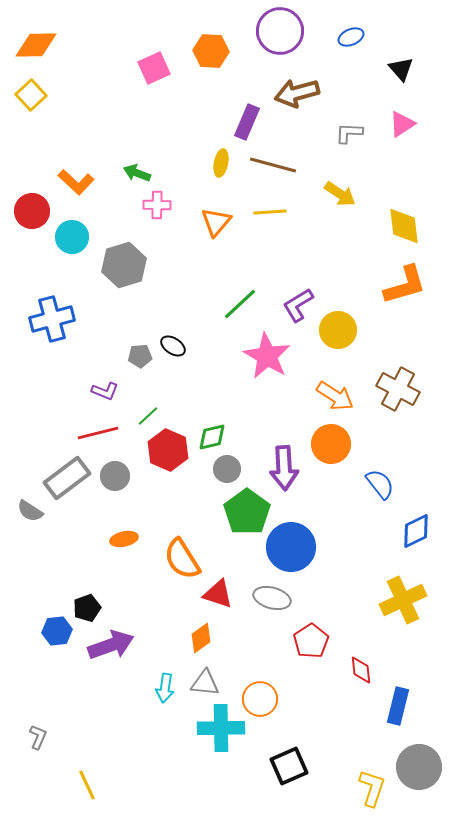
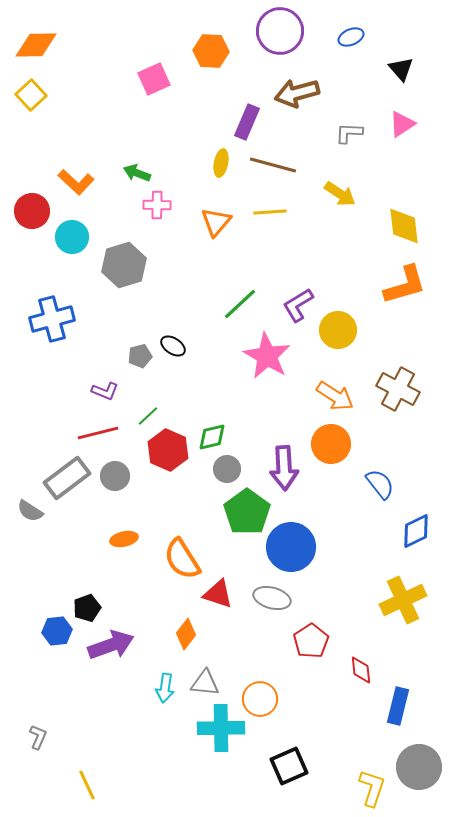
pink square at (154, 68): moved 11 px down
gray pentagon at (140, 356): rotated 10 degrees counterclockwise
orange diamond at (201, 638): moved 15 px left, 4 px up; rotated 16 degrees counterclockwise
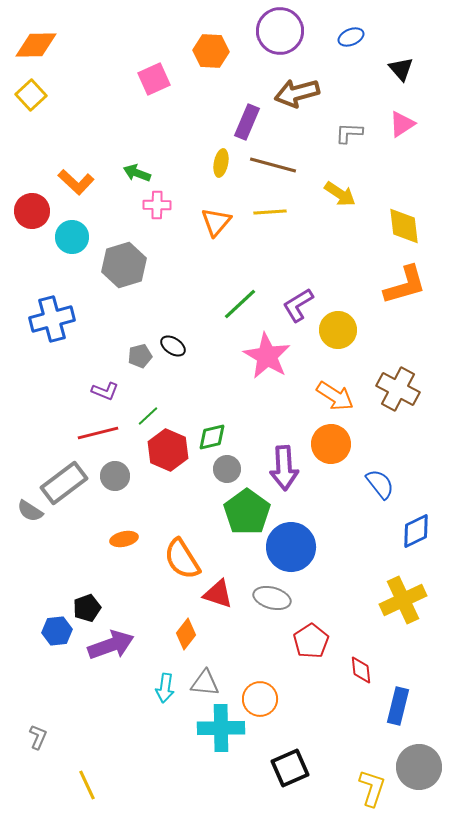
gray rectangle at (67, 478): moved 3 px left, 5 px down
black square at (289, 766): moved 1 px right, 2 px down
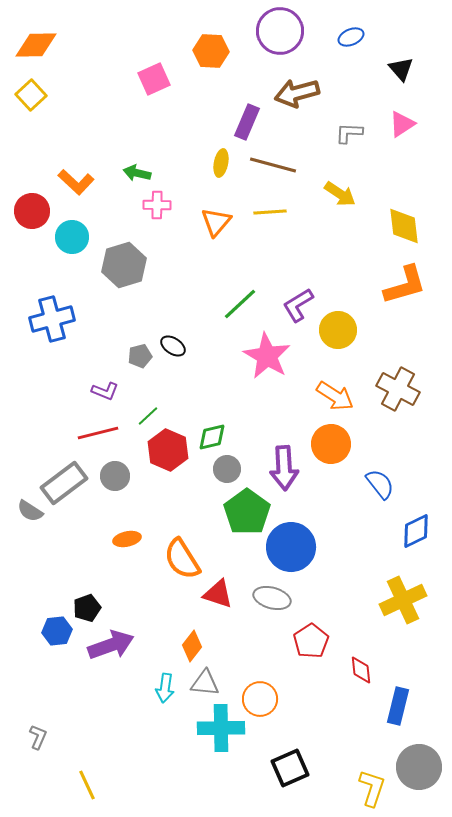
green arrow at (137, 173): rotated 8 degrees counterclockwise
orange ellipse at (124, 539): moved 3 px right
orange diamond at (186, 634): moved 6 px right, 12 px down
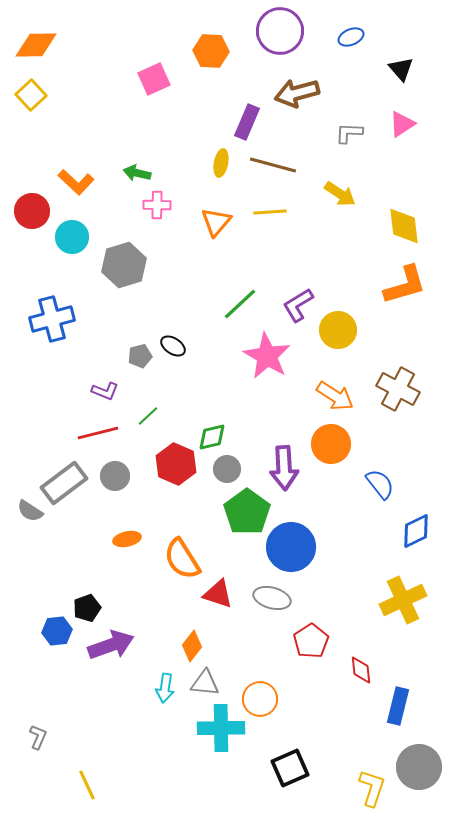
red hexagon at (168, 450): moved 8 px right, 14 px down
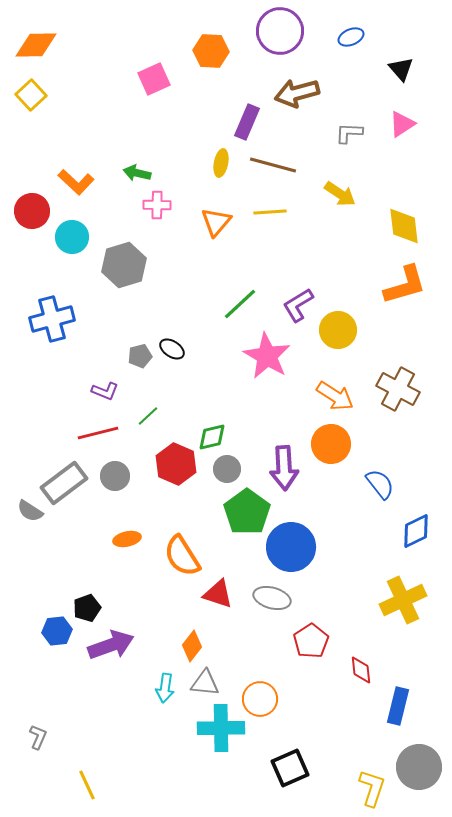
black ellipse at (173, 346): moved 1 px left, 3 px down
orange semicircle at (182, 559): moved 3 px up
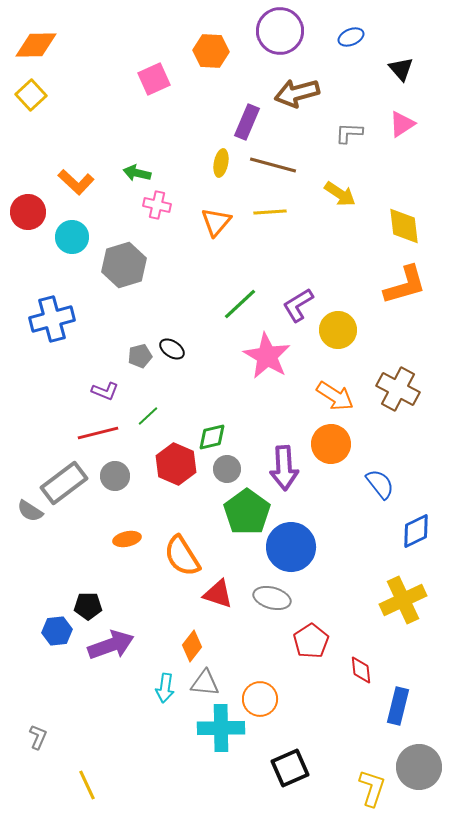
pink cross at (157, 205): rotated 12 degrees clockwise
red circle at (32, 211): moved 4 px left, 1 px down
black pentagon at (87, 608): moved 1 px right, 2 px up; rotated 20 degrees clockwise
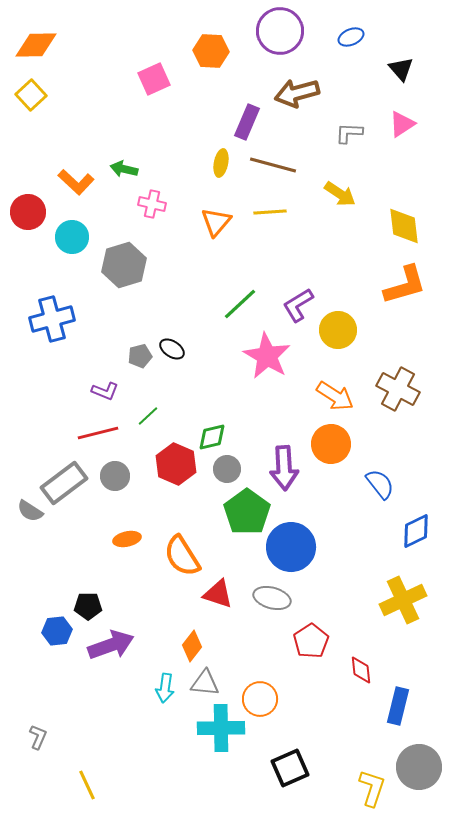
green arrow at (137, 173): moved 13 px left, 4 px up
pink cross at (157, 205): moved 5 px left, 1 px up
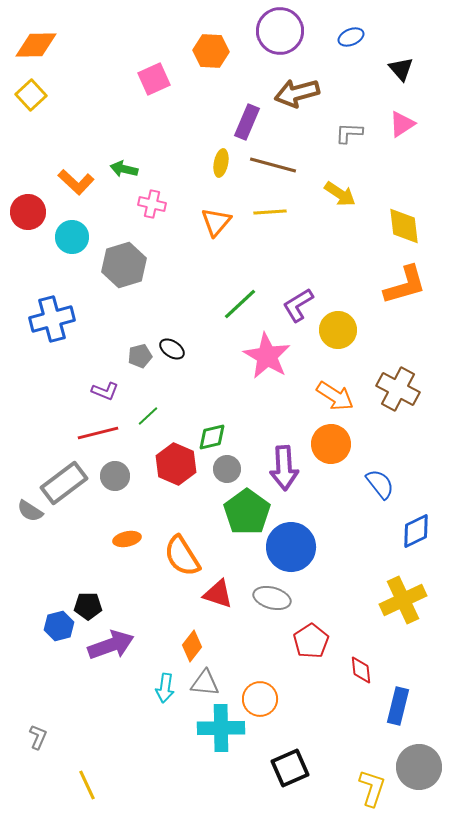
blue hexagon at (57, 631): moved 2 px right, 5 px up; rotated 8 degrees counterclockwise
